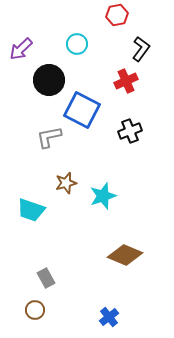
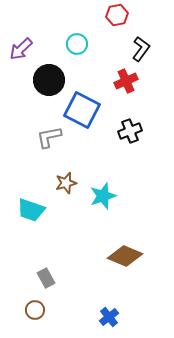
brown diamond: moved 1 px down
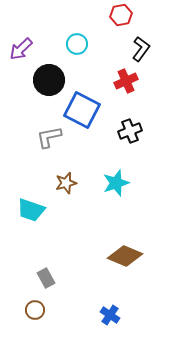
red hexagon: moved 4 px right
cyan star: moved 13 px right, 13 px up
blue cross: moved 1 px right, 2 px up; rotated 18 degrees counterclockwise
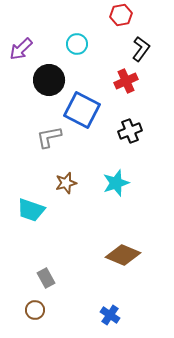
brown diamond: moved 2 px left, 1 px up
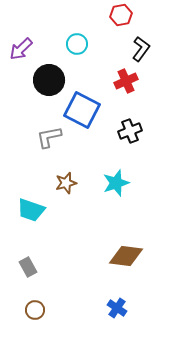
brown diamond: moved 3 px right, 1 px down; rotated 16 degrees counterclockwise
gray rectangle: moved 18 px left, 11 px up
blue cross: moved 7 px right, 7 px up
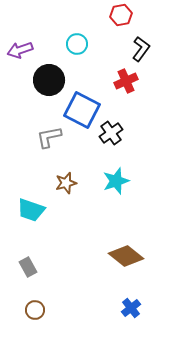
purple arrow: moved 1 px left, 1 px down; rotated 25 degrees clockwise
black cross: moved 19 px left, 2 px down; rotated 15 degrees counterclockwise
cyan star: moved 2 px up
brown diamond: rotated 32 degrees clockwise
blue cross: moved 14 px right; rotated 18 degrees clockwise
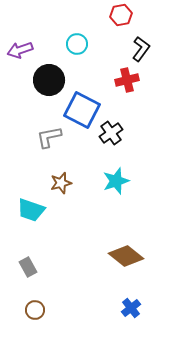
red cross: moved 1 px right, 1 px up; rotated 10 degrees clockwise
brown star: moved 5 px left
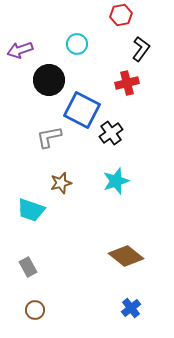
red cross: moved 3 px down
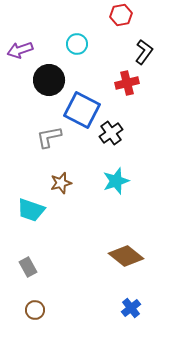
black L-shape: moved 3 px right, 3 px down
